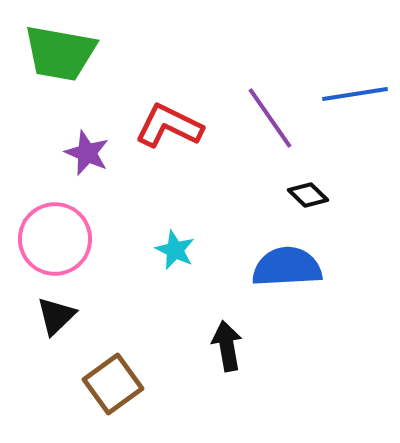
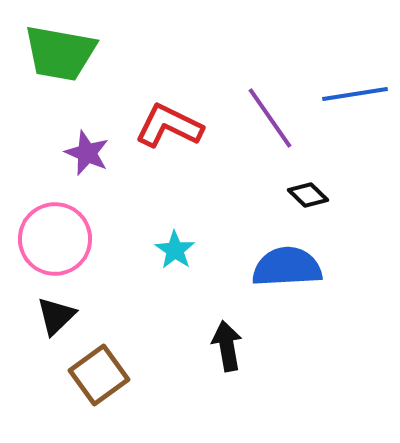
cyan star: rotated 9 degrees clockwise
brown square: moved 14 px left, 9 px up
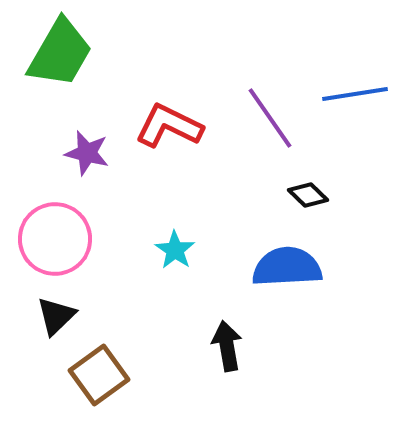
green trapezoid: rotated 70 degrees counterclockwise
purple star: rotated 9 degrees counterclockwise
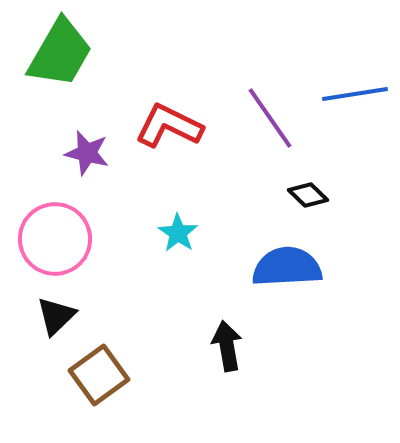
cyan star: moved 3 px right, 17 px up
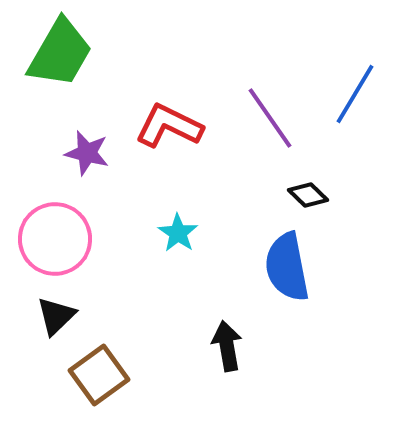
blue line: rotated 50 degrees counterclockwise
blue semicircle: rotated 98 degrees counterclockwise
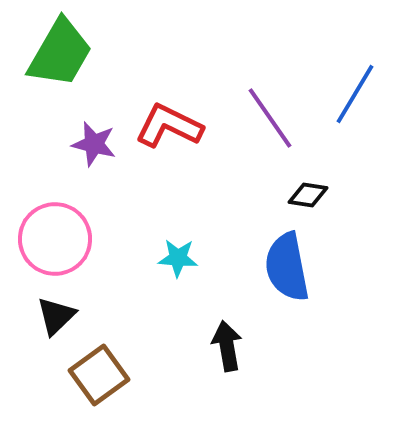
purple star: moved 7 px right, 9 px up
black diamond: rotated 36 degrees counterclockwise
cyan star: moved 25 px down; rotated 30 degrees counterclockwise
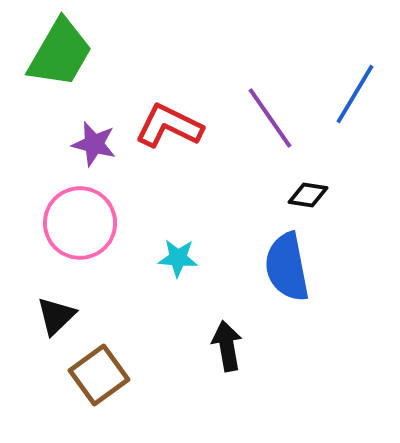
pink circle: moved 25 px right, 16 px up
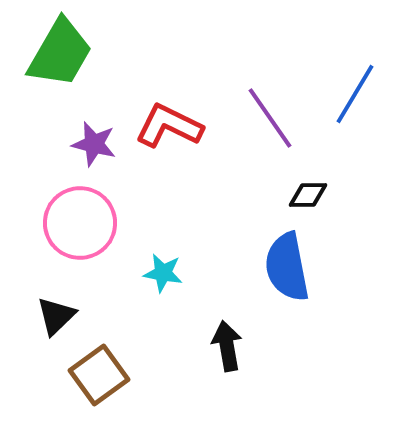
black diamond: rotated 9 degrees counterclockwise
cyan star: moved 15 px left, 15 px down; rotated 6 degrees clockwise
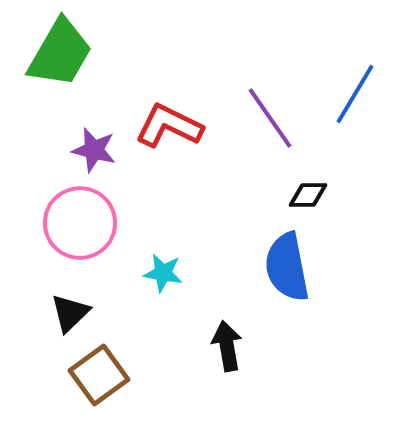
purple star: moved 6 px down
black triangle: moved 14 px right, 3 px up
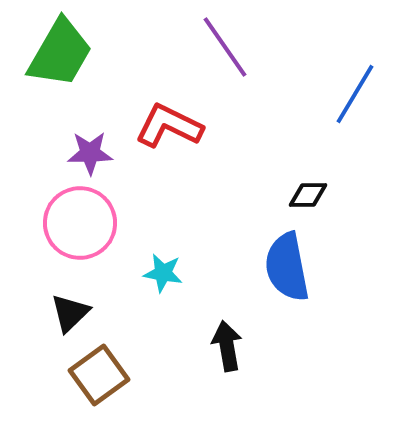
purple line: moved 45 px left, 71 px up
purple star: moved 4 px left, 3 px down; rotated 15 degrees counterclockwise
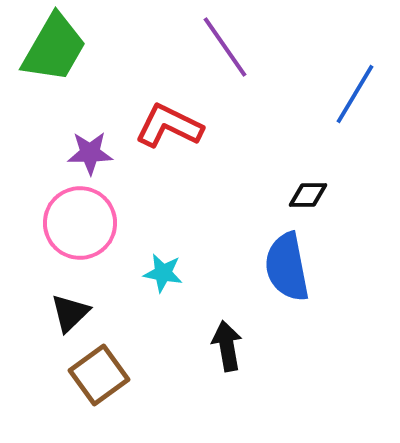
green trapezoid: moved 6 px left, 5 px up
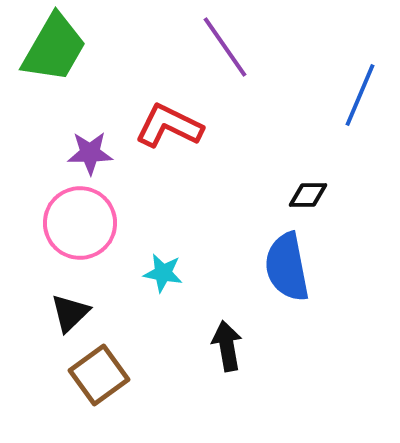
blue line: moved 5 px right, 1 px down; rotated 8 degrees counterclockwise
